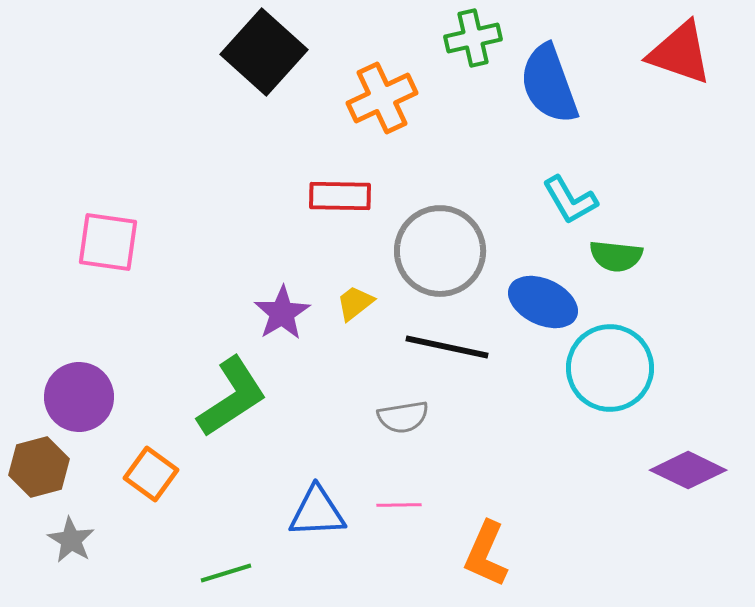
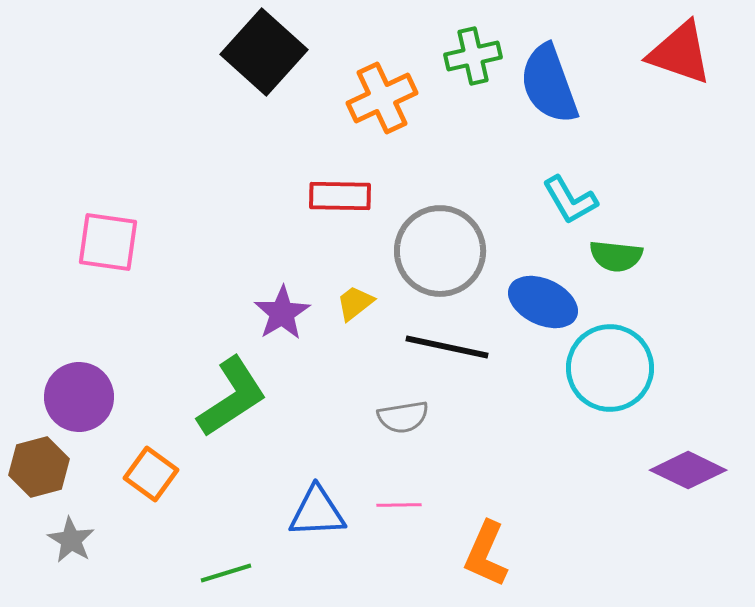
green cross: moved 18 px down
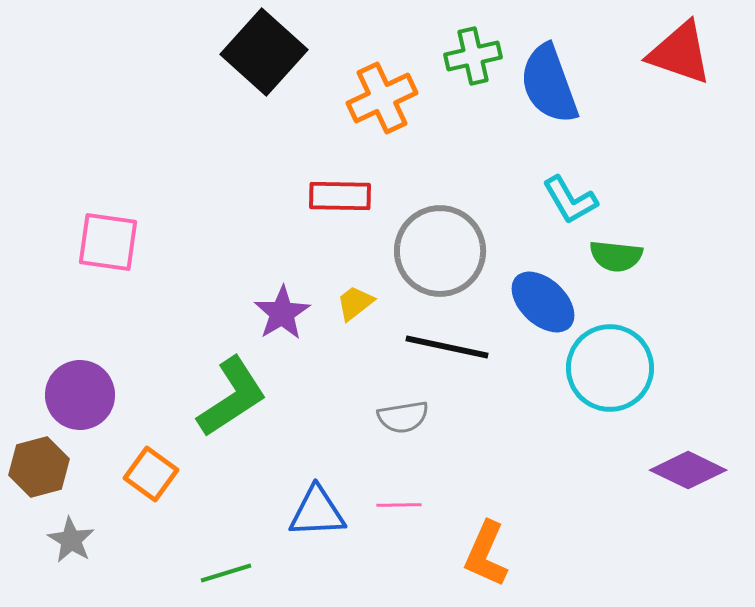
blue ellipse: rotated 18 degrees clockwise
purple circle: moved 1 px right, 2 px up
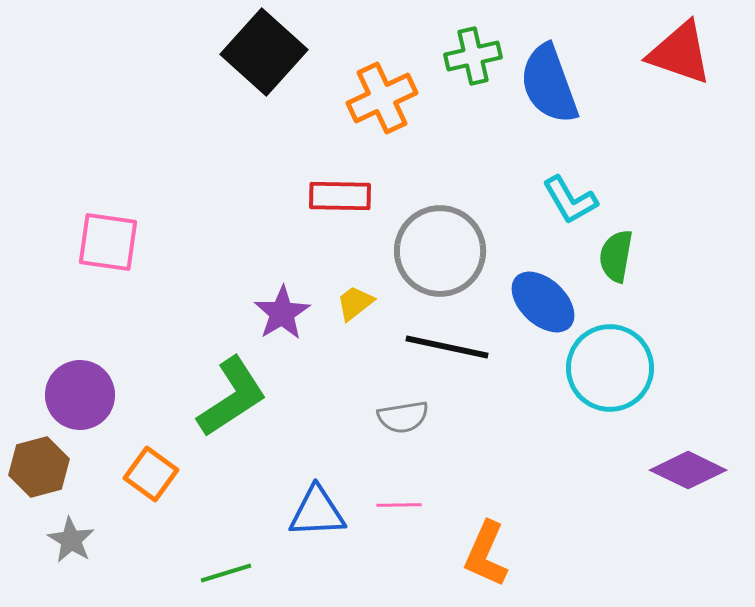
green semicircle: rotated 94 degrees clockwise
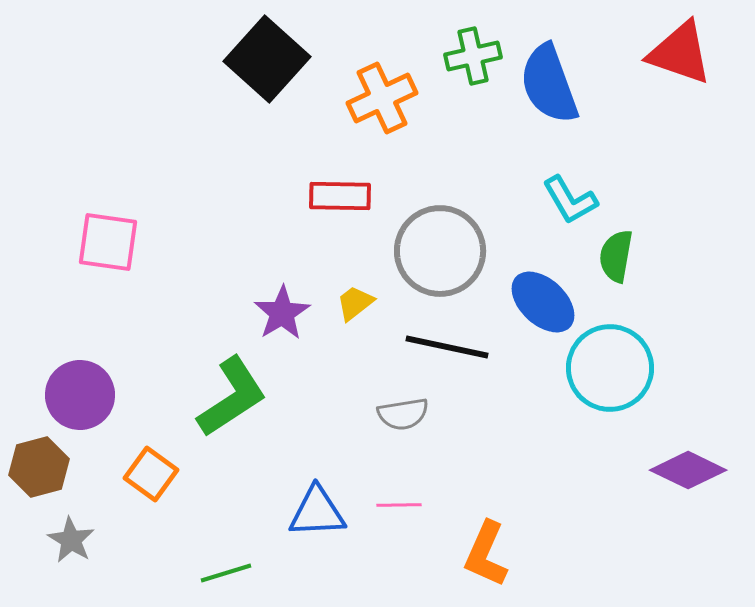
black square: moved 3 px right, 7 px down
gray semicircle: moved 3 px up
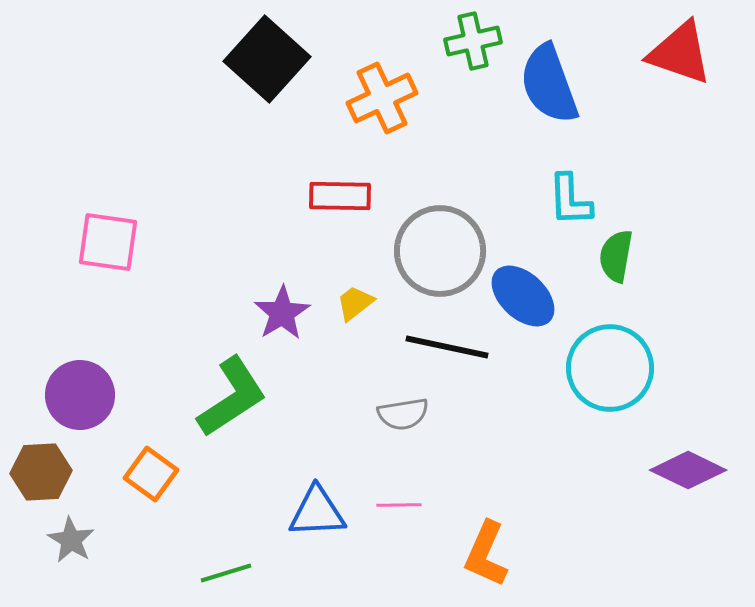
green cross: moved 15 px up
cyan L-shape: rotated 28 degrees clockwise
blue ellipse: moved 20 px left, 6 px up
brown hexagon: moved 2 px right, 5 px down; rotated 12 degrees clockwise
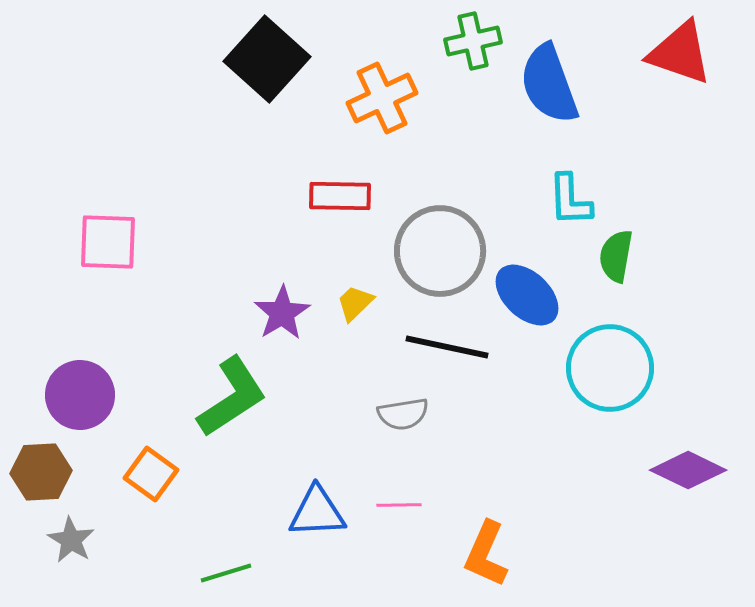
pink square: rotated 6 degrees counterclockwise
blue ellipse: moved 4 px right, 1 px up
yellow trapezoid: rotated 6 degrees counterclockwise
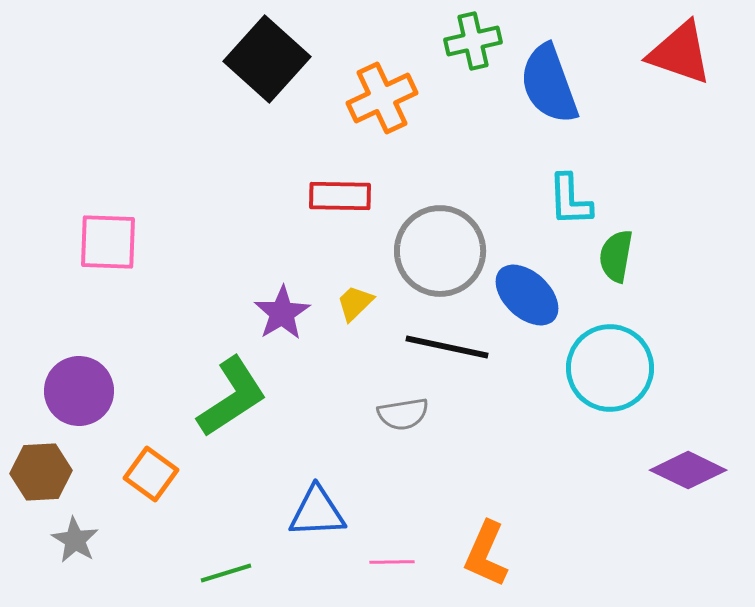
purple circle: moved 1 px left, 4 px up
pink line: moved 7 px left, 57 px down
gray star: moved 4 px right
